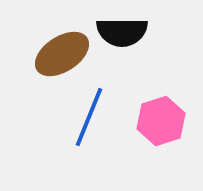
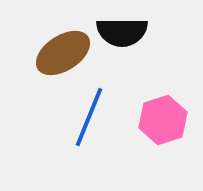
brown ellipse: moved 1 px right, 1 px up
pink hexagon: moved 2 px right, 1 px up
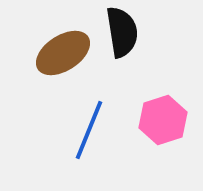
black semicircle: rotated 99 degrees counterclockwise
blue line: moved 13 px down
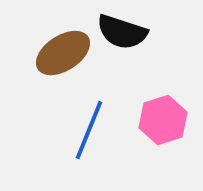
black semicircle: rotated 117 degrees clockwise
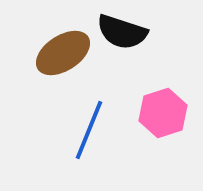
pink hexagon: moved 7 px up
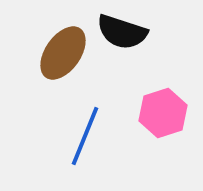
brown ellipse: rotated 22 degrees counterclockwise
blue line: moved 4 px left, 6 px down
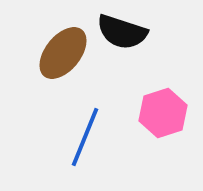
brown ellipse: rotated 4 degrees clockwise
blue line: moved 1 px down
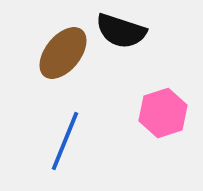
black semicircle: moved 1 px left, 1 px up
blue line: moved 20 px left, 4 px down
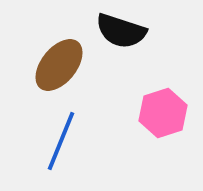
brown ellipse: moved 4 px left, 12 px down
blue line: moved 4 px left
